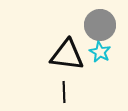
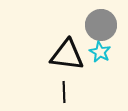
gray circle: moved 1 px right
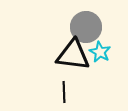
gray circle: moved 15 px left, 2 px down
black triangle: moved 6 px right
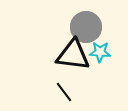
cyan star: rotated 25 degrees counterclockwise
black line: rotated 35 degrees counterclockwise
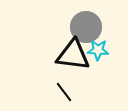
cyan star: moved 2 px left, 2 px up
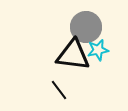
cyan star: rotated 15 degrees counterclockwise
black line: moved 5 px left, 2 px up
